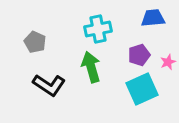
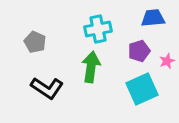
purple pentagon: moved 4 px up
pink star: moved 1 px left, 1 px up
green arrow: rotated 24 degrees clockwise
black L-shape: moved 2 px left, 3 px down
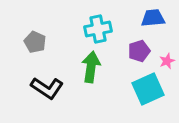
cyan square: moved 6 px right
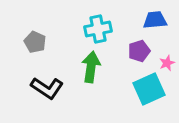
blue trapezoid: moved 2 px right, 2 px down
pink star: moved 2 px down
cyan square: moved 1 px right
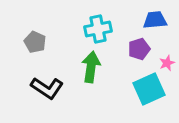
purple pentagon: moved 2 px up
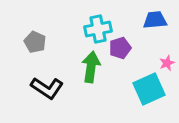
purple pentagon: moved 19 px left, 1 px up
